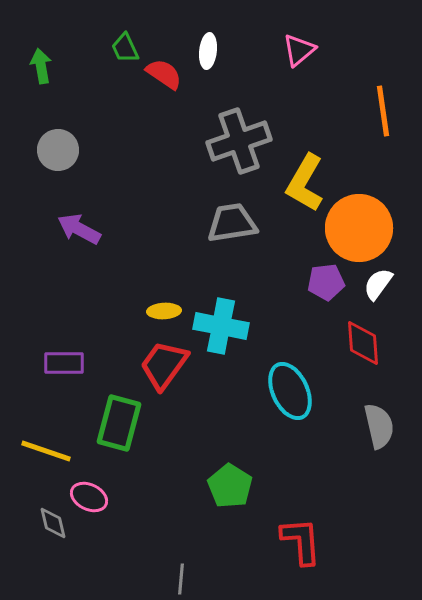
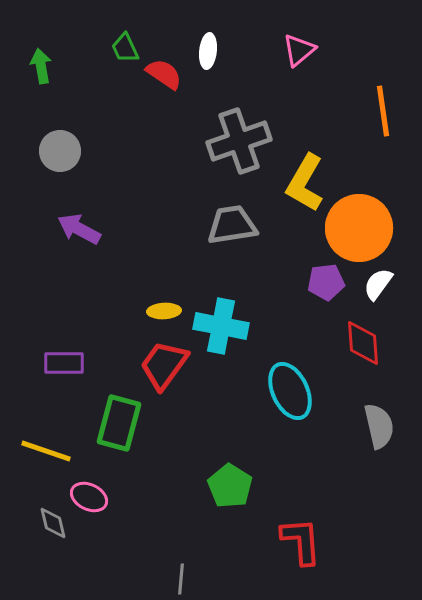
gray circle: moved 2 px right, 1 px down
gray trapezoid: moved 2 px down
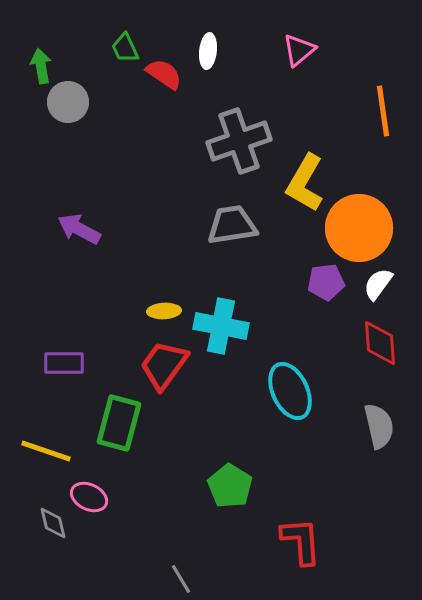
gray circle: moved 8 px right, 49 px up
red diamond: moved 17 px right
gray line: rotated 36 degrees counterclockwise
